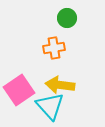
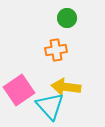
orange cross: moved 2 px right, 2 px down
yellow arrow: moved 6 px right, 2 px down
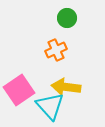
orange cross: rotated 15 degrees counterclockwise
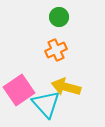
green circle: moved 8 px left, 1 px up
yellow arrow: rotated 8 degrees clockwise
cyan triangle: moved 4 px left, 2 px up
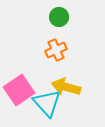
cyan triangle: moved 1 px right, 1 px up
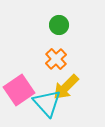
green circle: moved 8 px down
orange cross: moved 9 px down; rotated 20 degrees counterclockwise
yellow arrow: rotated 60 degrees counterclockwise
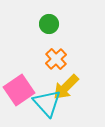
green circle: moved 10 px left, 1 px up
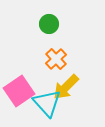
pink square: moved 1 px down
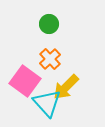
orange cross: moved 6 px left
pink square: moved 6 px right, 10 px up; rotated 20 degrees counterclockwise
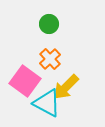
cyan triangle: rotated 20 degrees counterclockwise
